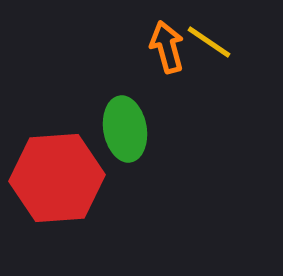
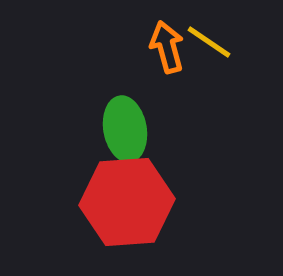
red hexagon: moved 70 px right, 24 px down
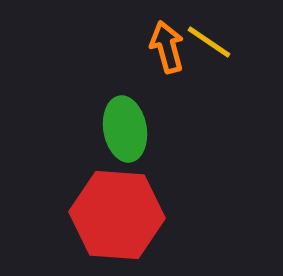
red hexagon: moved 10 px left, 13 px down; rotated 8 degrees clockwise
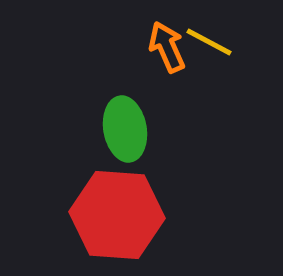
yellow line: rotated 6 degrees counterclockwise
orange arrow: rotated 9 degrees counterclockwise
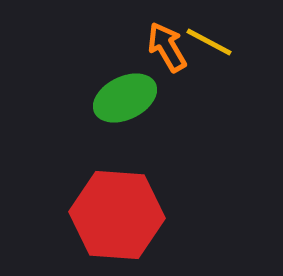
orange arrow: rotated 6 degrees counterclockwise
green ellipse: moved 31 px up; rotated 74 degrees clockwise
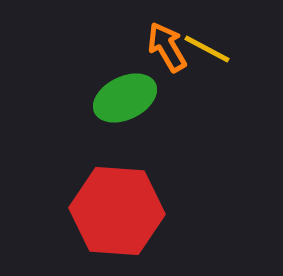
yellow line: moved 2 px left, 7 px down
red hexagon: moved 4 px up
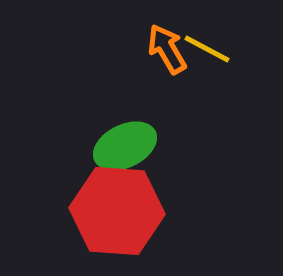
orange arrow: moved 2 px down
green ellipse: moved 48 px down
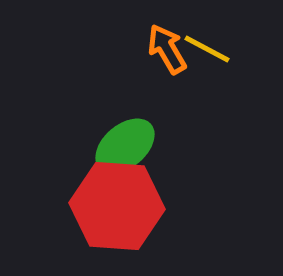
green ellipse: rotated 14 degrees counterclockwise
red hexagon: moved 5 px up
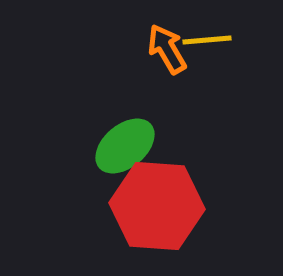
yellow line: moved 9 px up; rotated 33 degrees counterclockwise
red hexagon: moved 40 px right
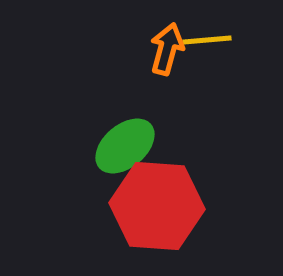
orange arrow: rotated 45 degrees clockwise
